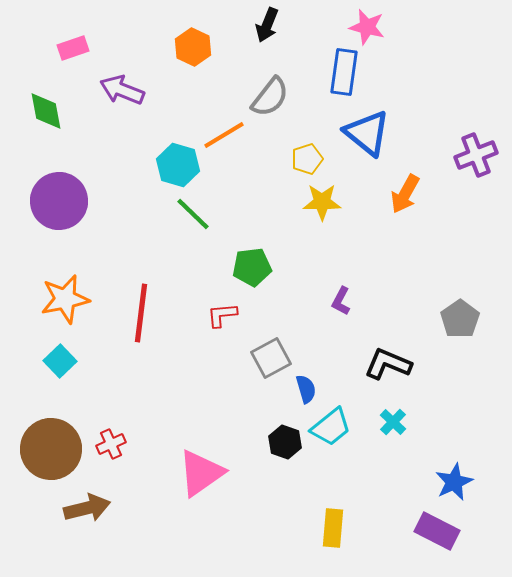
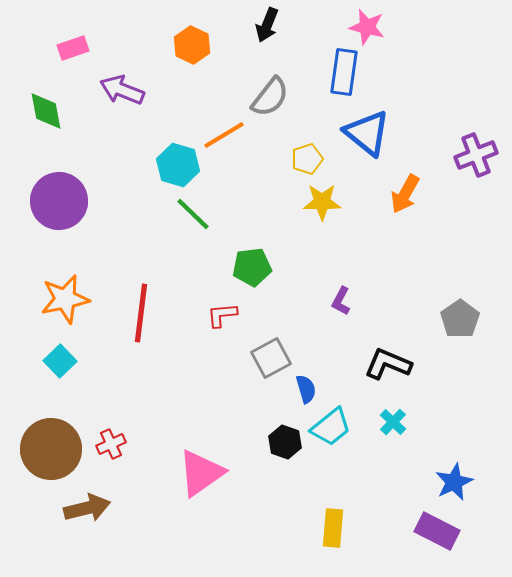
orange hexagon: moved 1 px left, 2 px up
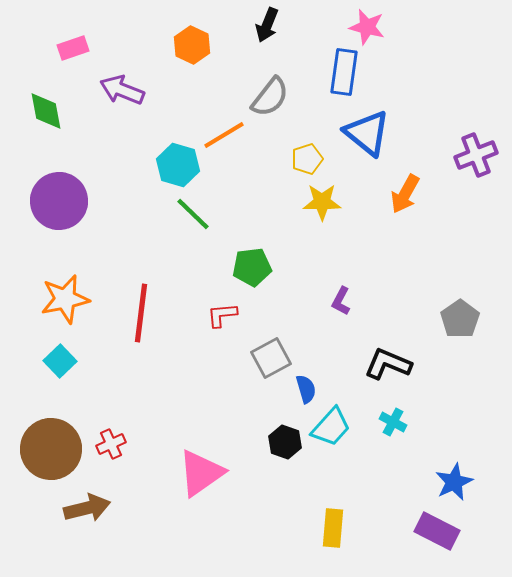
cyan cross: rotated 16 degrees counterclockwise
cyan trapezoid: rotated 9 degrees counterclockwise
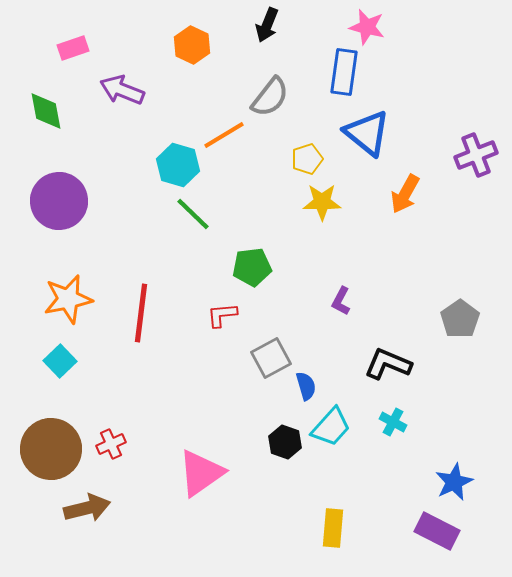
orange star: moved 3 px right
blue semicircle: moved 3 px up
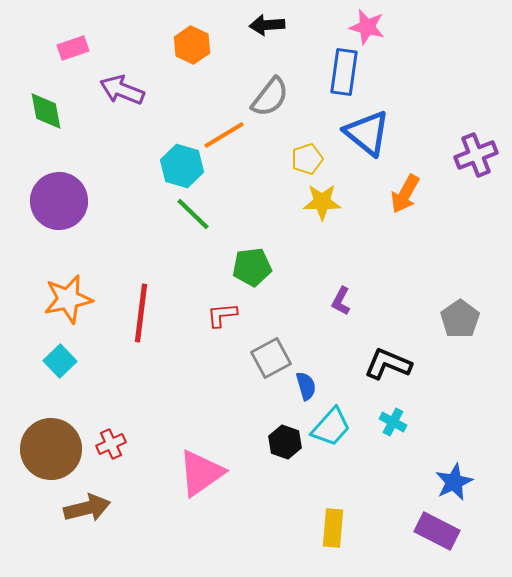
black arrow: rotated 64 degrees clockwise
cyan hexagon: moved 4 px right, 1 px down
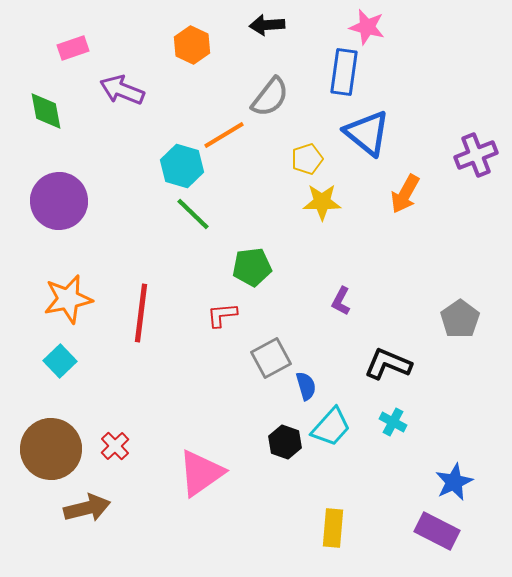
red cross: moved 4 px right, 2 px down; rotated 20 degrees counterclockwise
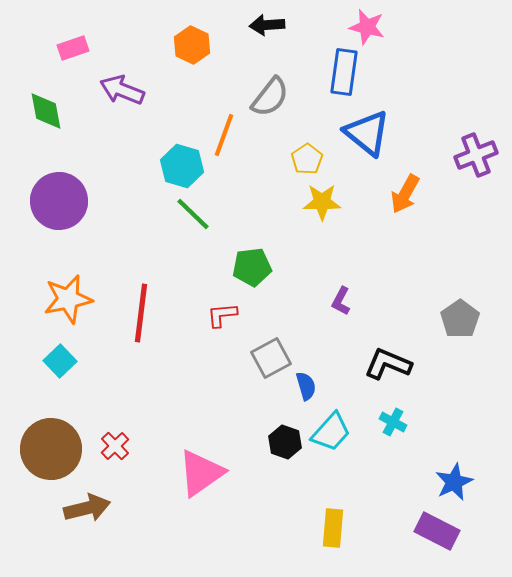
orange line: rotated 39 degrees counterclockwise
yellow pentagon: rotated 16 degrees counterclockwise
cyan trapezoid: moved 5 px down
